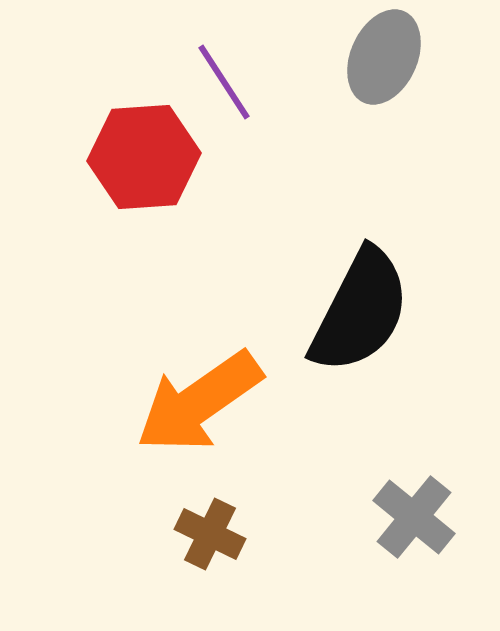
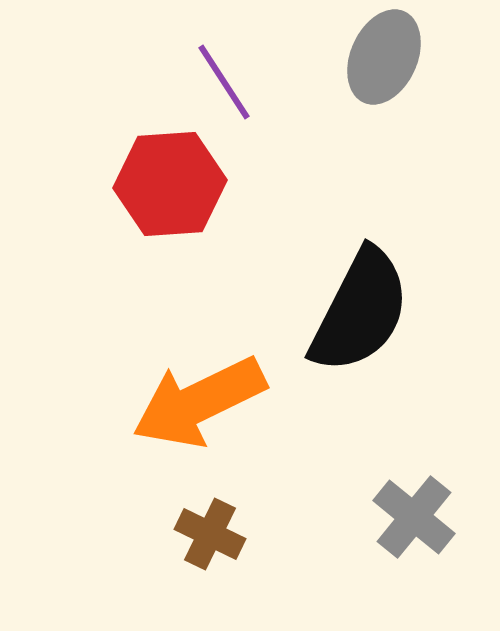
red hexagon: moved 26 px right, 27 px down
orange arrow: rotated 9 degrees clockwise
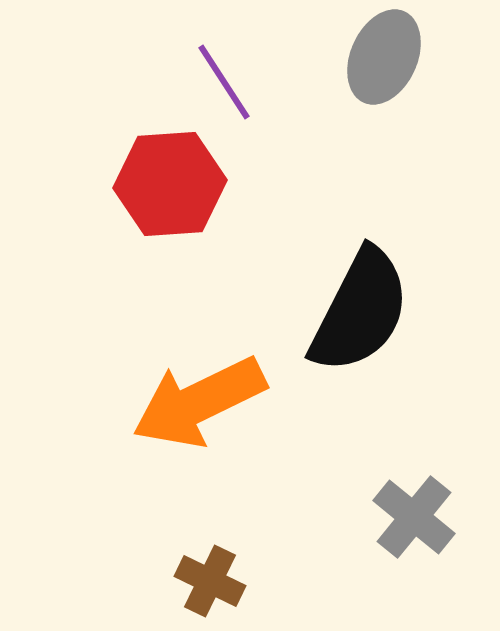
brown cross: moved 47 px down
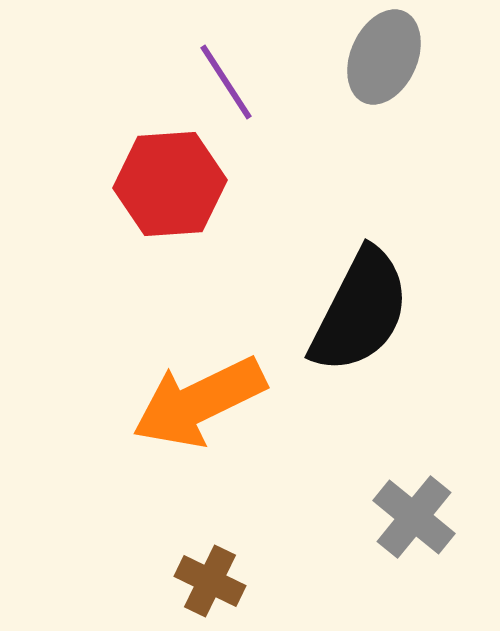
purple line: moved 2 px right
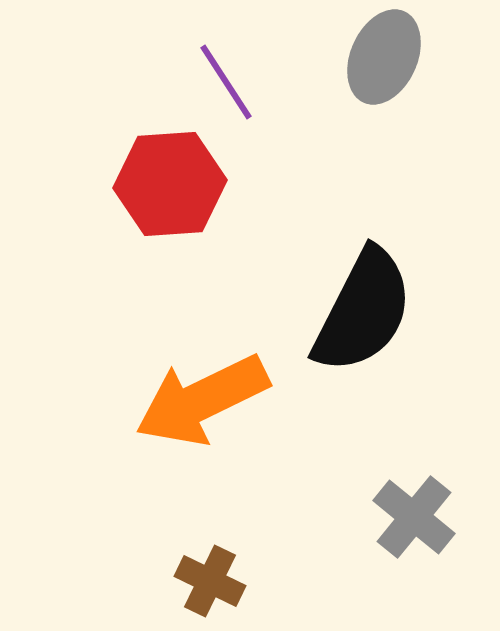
black semicircle: moved 3 px right
orange arrow: moved 3 px right, 2 px up
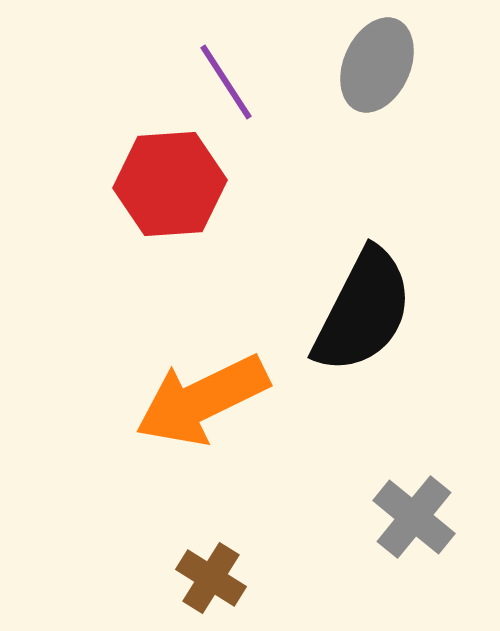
gray ellipse: moved 7 px left, 8 px down
brown cross: moved 1 px right, 3 px up; rotated 6 degrees clockwise
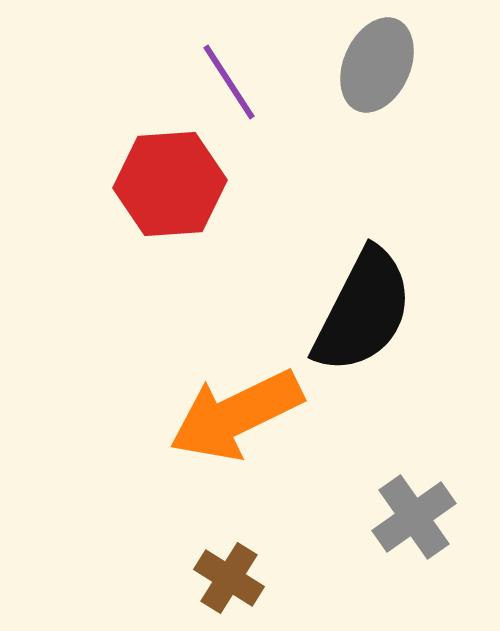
purple line: moved 3 px right
orange arrow: moved 34 px right, 15 px down
gray cross: rotated 16 degrees clockwise
brown cross: moved 18 px right
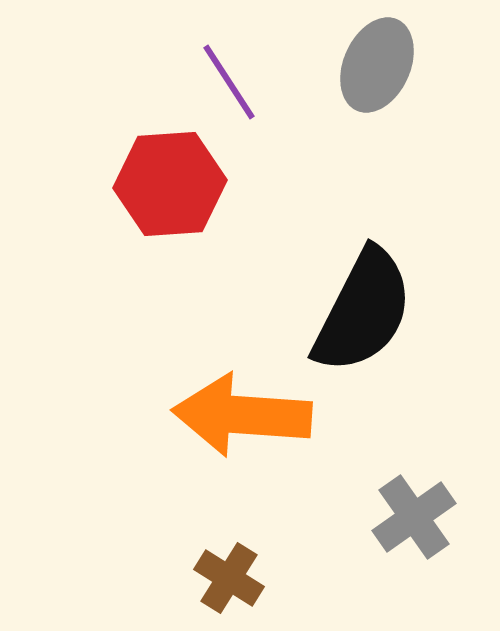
orange arrow: moved 6 px right; rotated 30 degrees clockwise
